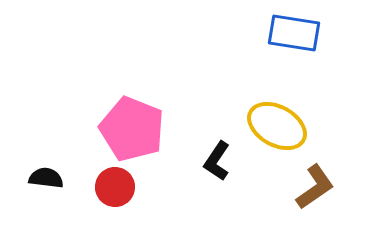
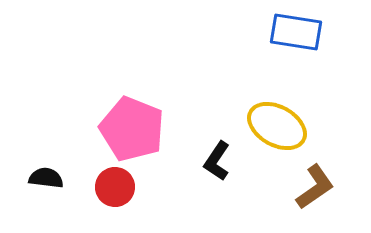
blue rectangle: moved 2 px right, 1 px up
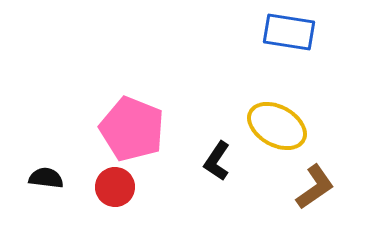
blue rectangle: moved 7 px left
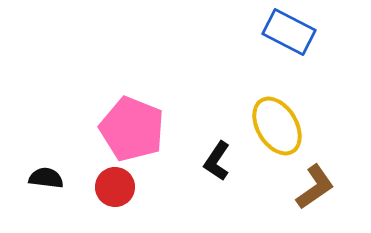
blue rectangle: rotated 18 degrees clockwise
yellow ellipse: rotated 30 degrees clockwise
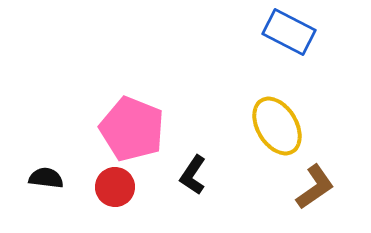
black L-shape: moved 24 px left, 14 px down
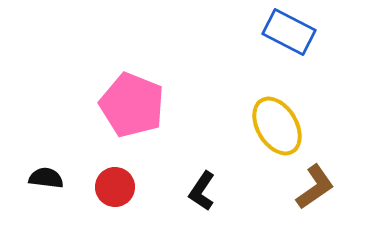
pink pentagon: moved 24 px up
black L-shape: moved 9 px right, 16 px down
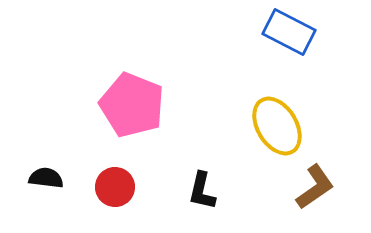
black L-shape: rotated 21 degrees counterclockwise
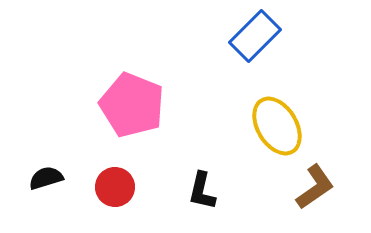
blue rectangle: moved 34 px left, 4 px down; rotated 72 degrees counterclockwise
black semicircle: rotated 24 degrees counterclockwise
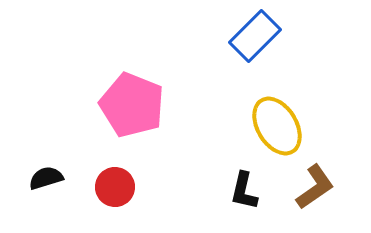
black L-shape: moved 42 px right
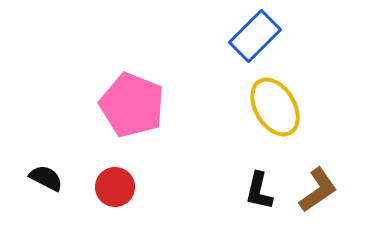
yellow ellipse: moved 2 px left, 19 px up
black semicircle: rotated 44 degrees clockwise
brown L-shape: moved 3 px right, 3 px down
black L-shape: moved 15 px right
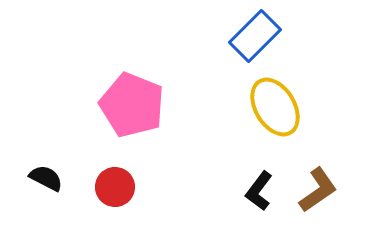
black L-shape: rotated 24 degrees clockwise
